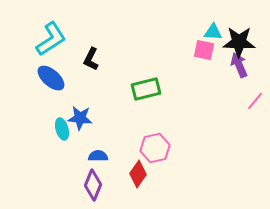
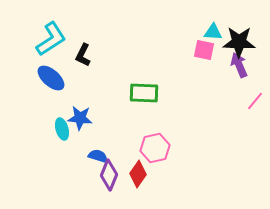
black L-shape: moved 8 px left, 4 px up
green rectangle: moved 2 px left, 4 px down; rotated 16 degrees clockwise
blue semicircle: rotated 18 degrees clockwise
purple diamond: moved 16 px right, 10 px up
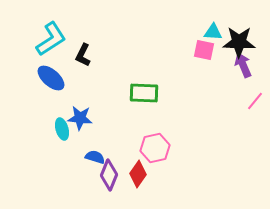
purple arrow: moved 4 px right
blue semicircle: moved 3 px left, 1 px down
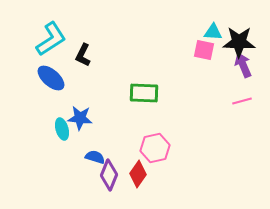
pink line: moved 13 px left; rotated 36 degrees clockwise
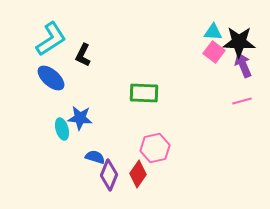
pink square: moved 10 px right, 2 px down; rotated 25 degrees clockwise
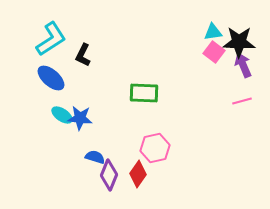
cyan triangle: rotated 12 degrees counterclockwise
cyan ellipse: moved 14 px up; rotated 40 degrees counterclockwise
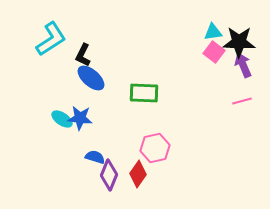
blue ellipse: moved 40 px right
cyan ellipse: moved 4 px down
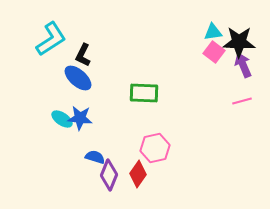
blue ellipse: moved 13 px left
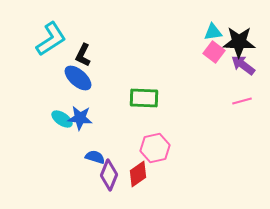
purple arrow: rotated 30 degrees counterclockwise
green rectangle: moved 5 px down
red diamond: rotated 20 degrees clockwise
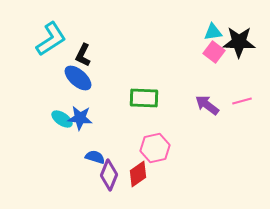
purple arrow: moved 36 px left, 40 px down
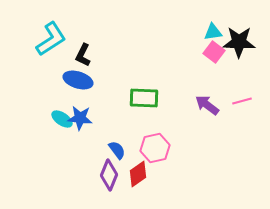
blue ellipse: moved 2 px down; rotated 24 degrees counterclockwise
blue semicircle: moved 22 px right, 7 px up; rotated 36 degrees clockwise
